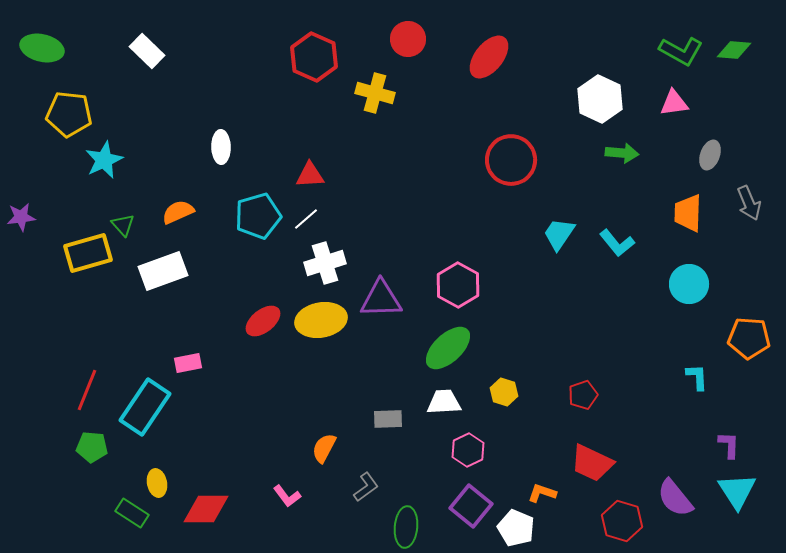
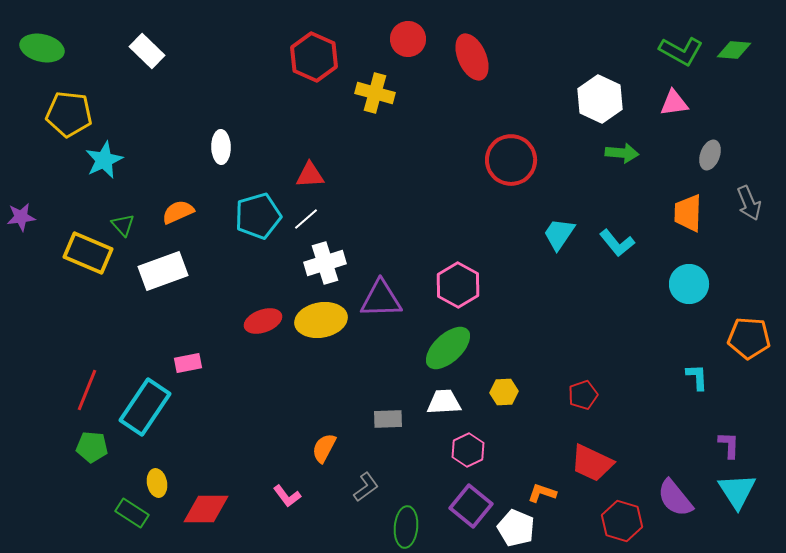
red ellipse at (489, 57): moved 17 px left; rotated 63 degrees counterclockwise
yellow rectangle at (88, 253): rotated 39 degrees clockwise
red ellipse at (263, 321): rotated 18 degrees clockwise
yellow hexagon at (504, 392): rotated 20 degrees counterclockwise
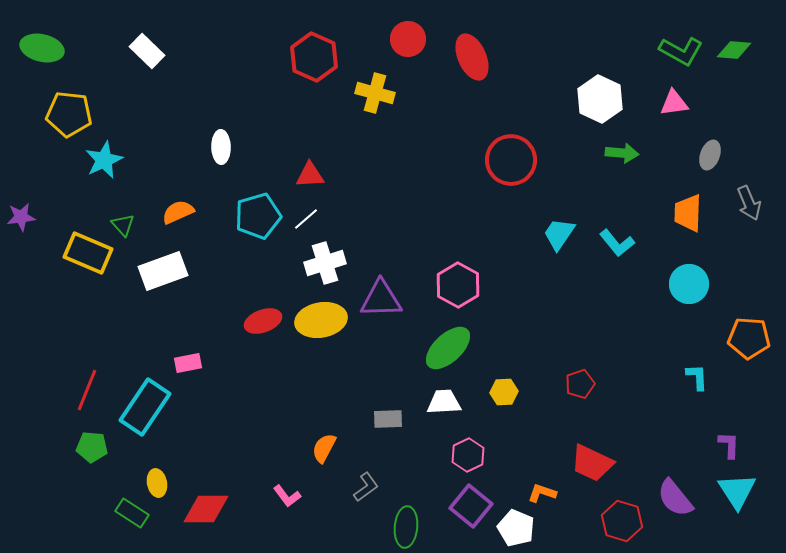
red pentagon at (583, 395): moved 3 px left, 11 px up
pink hexagon at (468, 450): moved 5 px down
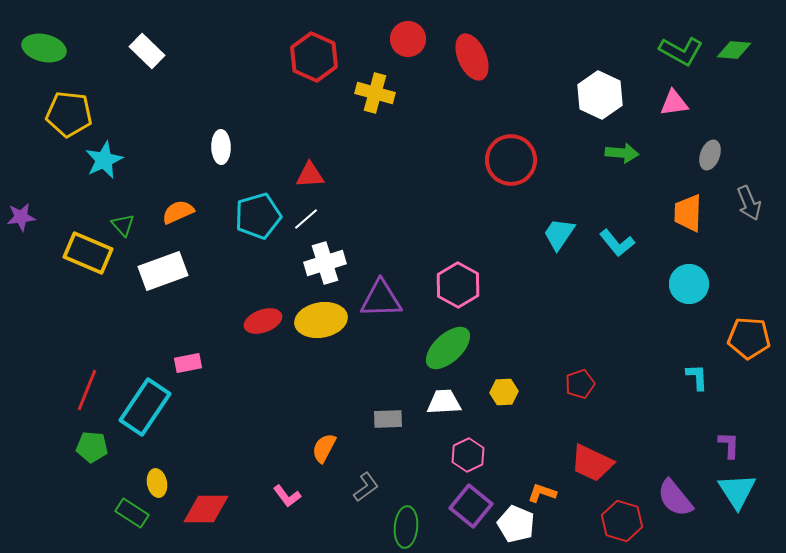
green ellipse at (42, 48): moved 2 px right
white hexagon at (600, 99): moved 4 px up
white pentagon at (516, 528): moved 4 px up
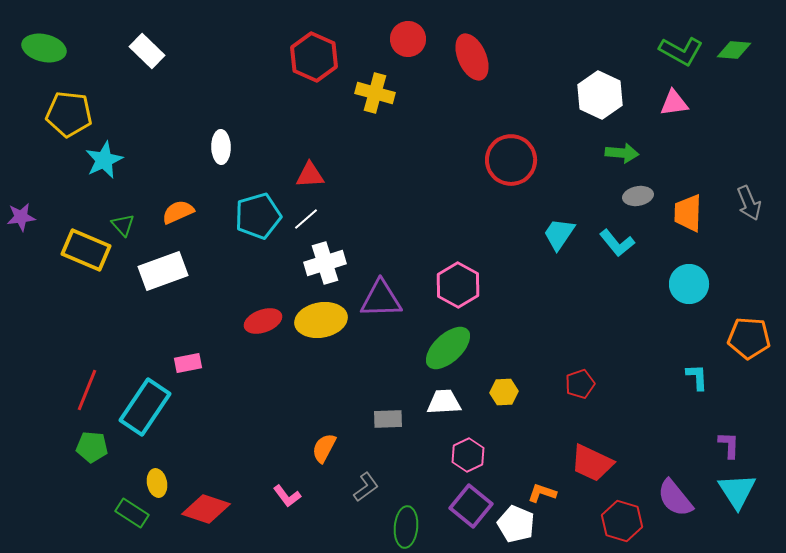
gray ellipse at (710, 155): moved 72 px left, 41 px down; rotated 60 degrees clockwise
yellow rectangle at (88, 253): moved 2 px left, 3 px up
red diamond at (206, 509): rotated 18 degrees clockwise
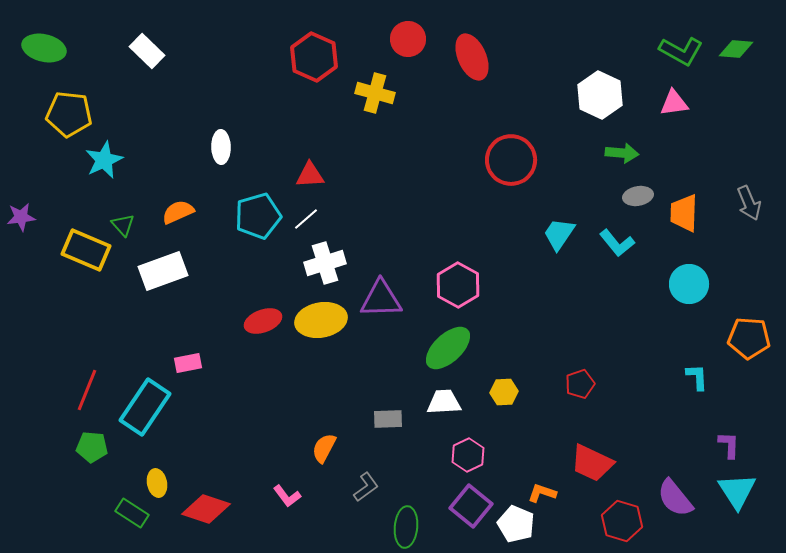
green diamond at (734, 50): moved 2 px right, 1 px up
orange trapezoid at (688, 213): moved 4 px left
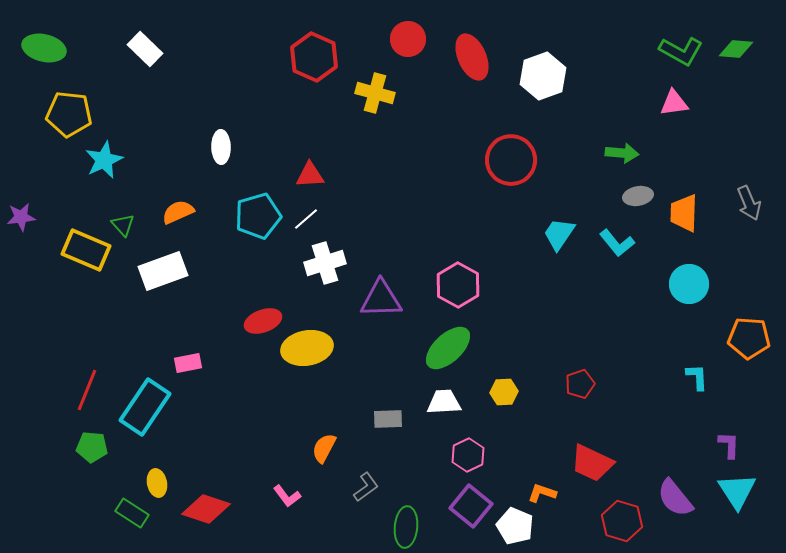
white rectangle at (147, 51): moved 2 px left, 2 px up
white hexagon at (600, 95): moved 57 px left, 19 px up; rotated 15 degrees clockwise
yellow ellipse at (321, 320): moved 14 px left, 28 px down
white pentagon at (516, 524): moved 1 px left, 2 px down
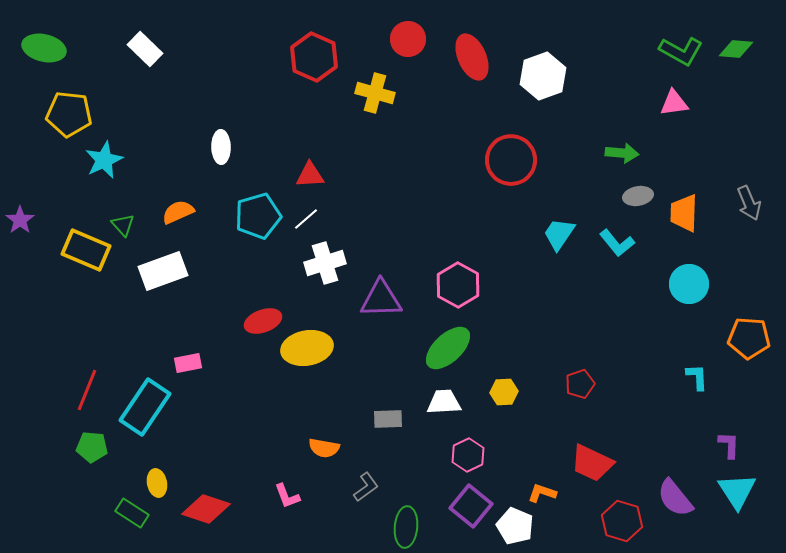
purple star at (21, 217): moved 1 px left, 3 px down; rotated 28 degrees counterclockwise
orange semicircle at (324, 448): rotated 108 degrees counterclockwise
pink L-shape at (287, 496): rotated 16 degrees clockwise
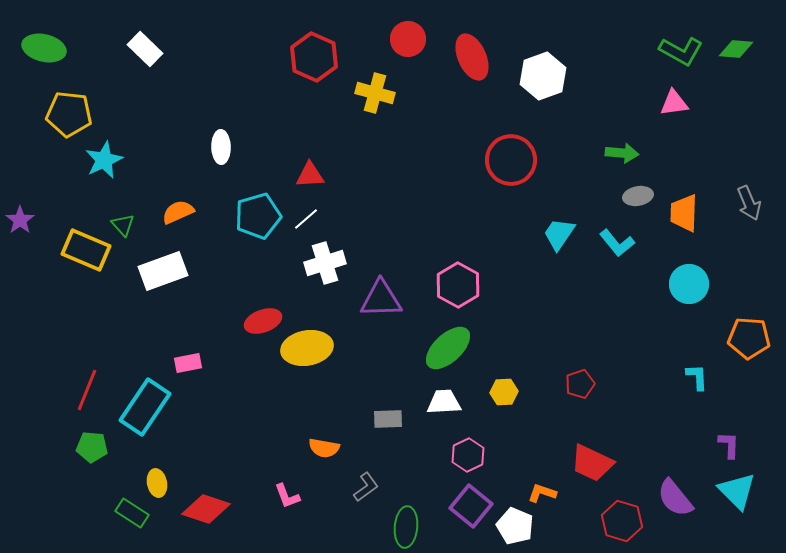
cyan triangle at (737, 491): rotated 12 degrees counterclockwise
